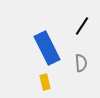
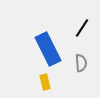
black line: moved 2 px down
blue rectangle: moved 1 px right, 1 px down
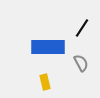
blue rectangle: moved 2 px up; rotated 64 degrees counterclockwise
gray semicircle: rotated 24 degrees counterclockwise
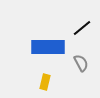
black line: rotated 18 degrees clockwise
yellow rectangle: rotated 28 degrees clockwise
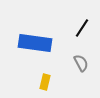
black line: rotated 18 degrees counterclockwise
blue rectangle: moved 13 px left, 4 px up; rotated 8 degrees clockwise
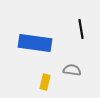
black line: moved 1 px left, 1 px down; rotated 42 degrees counterclockwise
gray semicircle: moved 9 px left, 7 px down; rotated 54 degrees counterclockwise
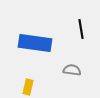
yellow rectangle: moved 17 px left, 5 px down
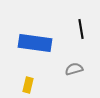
gray semicircle: moved 2 px right, 1 px up; rotated 24 degrees counterclockwise
yellow rectangle: moved 2 px up
